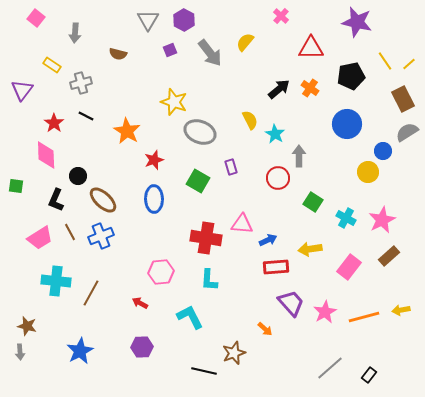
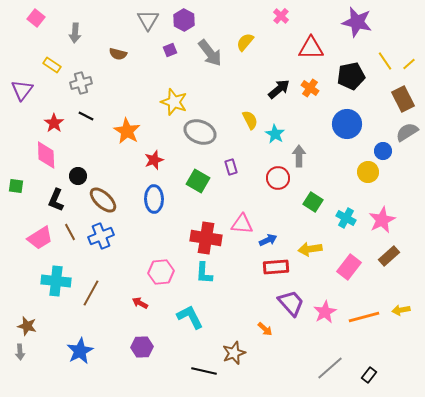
cyan L-shape at (209, 280): moved 5 px left, 7 px up
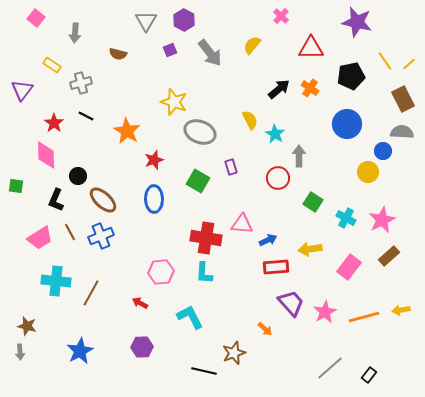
gray triangle at (148, 20): moved 2 px left, 1 px down
yellow semicircle at (245, 42): moved 7 px right, 3 px down
gray semicircle at (407, 132): moved 5 px left; rotated 35 degrees clockwise
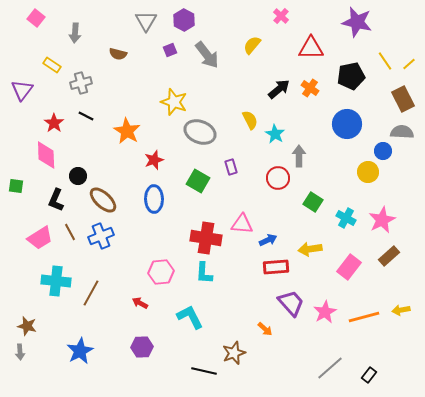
gray arrow at (210, 53): moved 3 px left, 2 px down
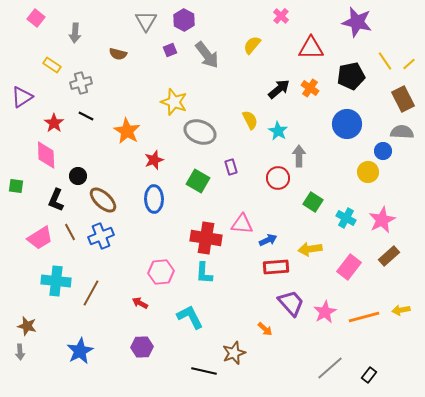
purple triangle at (22, 90): moved 7 px down; rotated 20 degrees clockwise
cyan star at (275, 134): moved 3 px right, 3 px up
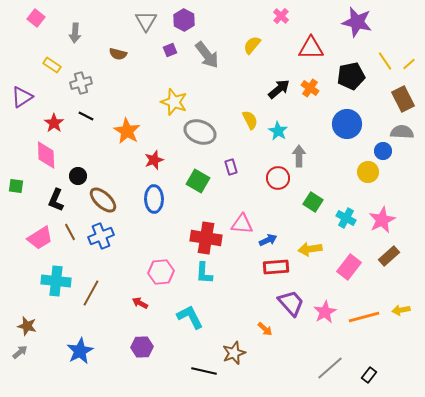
gray arrow at (20, 352): rotated 126 degrees counterclockwise
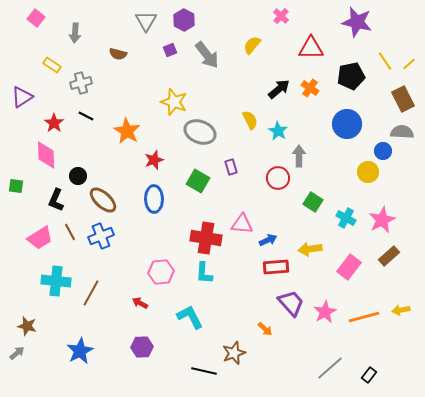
gray arrow at (20, 352): moved 3 px left, 1 px down
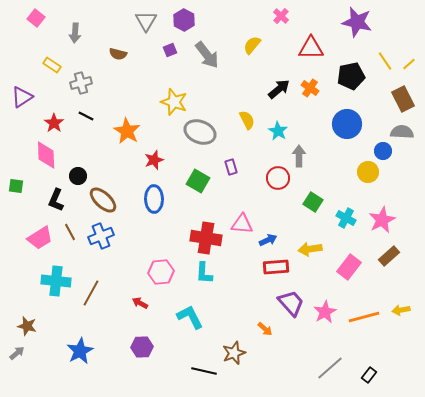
yellow semicircle at (250, 120): moved 3 px left
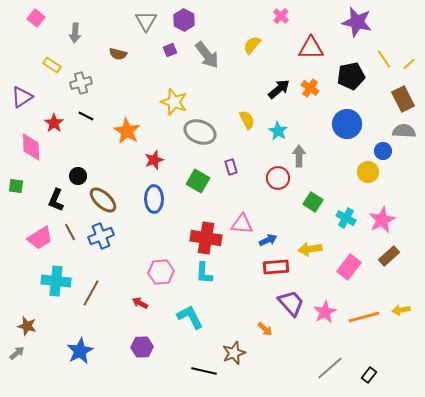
yellow line at (385, 61): moved 1 px left, 2 px up
gray semicircle at (402, 132): moved 2 px right, 1 px up
pink diamond at (46, 155): moved 15 px left, 8 px up
